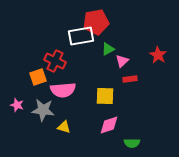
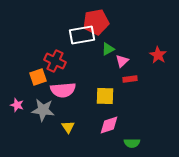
white rectangle: moved 1 px right, 1 px up
yellow triangle: moved 4 px right; rotated 40 degrees clockwise
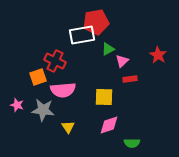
yellow square: moved 1 px left, 1 px down
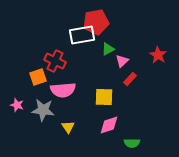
red rectangle: rotated 40 degrees counterclockwise
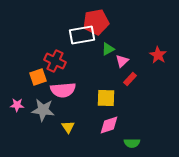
yellow square: moved 2 px right, 1 px down
pink star: rotated 16 degrees counterclockwise
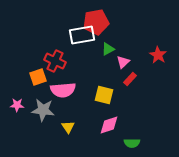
pink triangle: moved 1 px right, 1 px down
yellow square: moved 2 px left, 3 px up; rotated 12 degrees clockwise
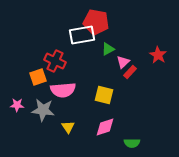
red pentagon: rotated 20 degrees clockwise
red rectangle: moved 7 px up
pink diamond: moved 4 px left, 2 px down
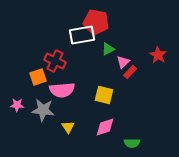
pink semicircle: moved 1 px left
